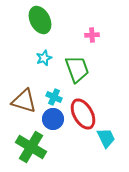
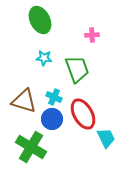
cyan star: rotated 28 degrees clockwise
blue circle: moved 1 px left
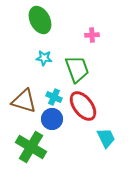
red ellipse: moved 8 px up; rotated 8 degrees counterclockwise
